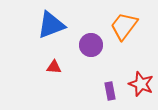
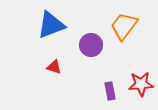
red triangle: rotated 14 degrees clockwise
red star: rotated 25 degrees counterclockwise
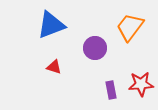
orange trapezoid: moved 6 px right, 1 px down
purple circle: moved 4 px right, 3 px down
purple rectangle: moved 1 px right, 1 px up
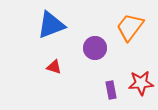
red star: moved 1 px up
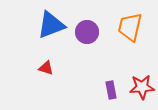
orange trapezoid: rotated 24 degrees counterclockwise
purple circle: moved 8 px left, 16 px up
red triangle: moved 8 px left, 1 px down
red star: moved 1 px right, 4 px down
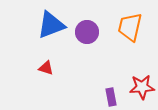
purple rectangle: moved 7 px down
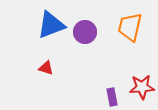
purple circle: moved 2 px left
purple rectangle: moved 1 px right
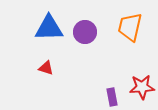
blue triangle: moved 2 px left, 3 px down; rotated 20 degrees clockwise
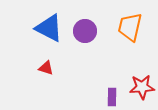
blue triangle: rotated 28 degrees clockwise
purple circle: moved 1 px up
purple rectangle: rotated 12 degrees clockwise
